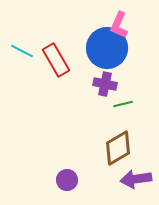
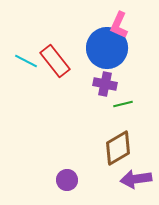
cyan line: moved 4 px right, 10 px down
red rectangle: moved 1 px left, 1 px down; rotated 8 degrees counterclockwise
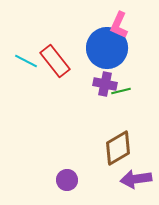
green line: moved 2 px left, 13 px up
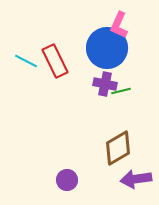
red rectangle: rotated 12 degrees clockwise
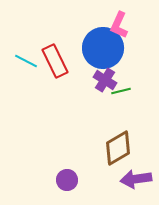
blue circle: moved 4 px left
purple cross: moved 4 px up; rotated 20 degrees clockwise
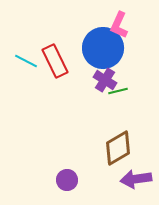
green line: moved 3 px left
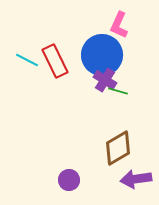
blue circle: moved 1 px left, 7 px down
cyan line: moved 1 px right, 1 px up
green line: rotated 30 degrees clockwise
purple circle: moved 2 px right
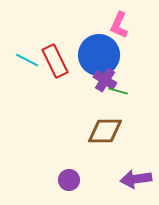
blue circle: moved 3 px left
brown diamond: moved 13 px left, 17 px up; rotated 30 degrees clockwise
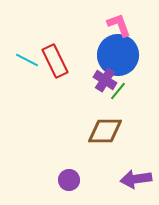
pink L-shape: rotated 136 degrees clockwise
blue circle: moved 19 px right
green line: rotated 66 degrees counterclockwise
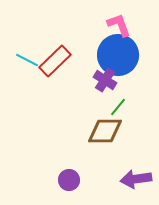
red rectangle: rotated 72 degrees clockwise
green line: moved 16 px down
